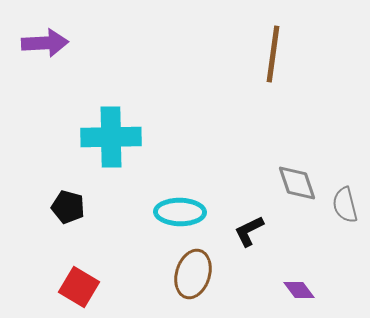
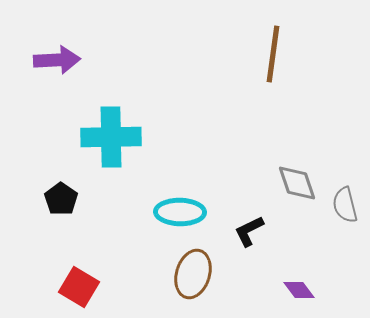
purple arrow: moved 12 px right, 17 px down
black pentagon: moved 7 px left, 8 px up; rotated 20 degrees clockwise
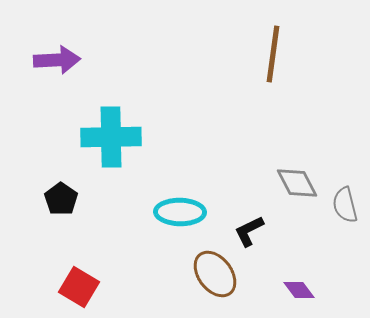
gray diamond: rotated 9 degrees counterclockwise
brown ellipse: moved 22 px right; rotated 54 degrees counterclockwise
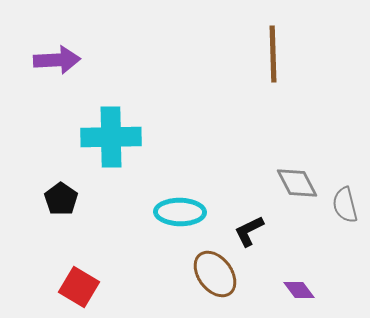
brown line: rotated 10 degrees counterclockwise
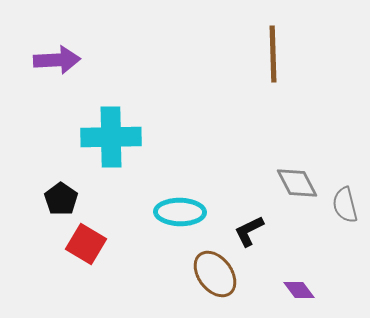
red square: moved 7 px right, 43 px up
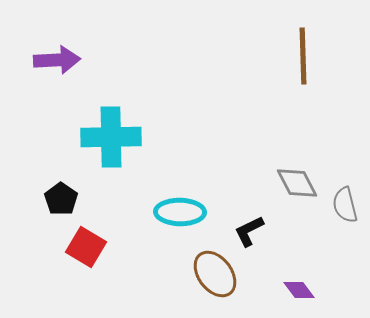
brown line: moved 30 px right, 2 px down
red square: moved 3 px down
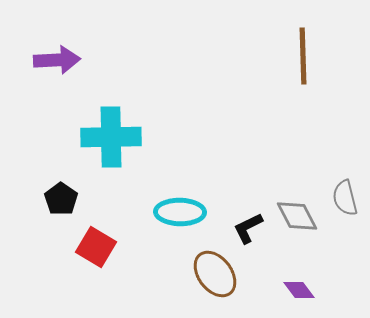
gray diamond: moved 33 px down
gray semicircle: moved 7 px up
black L-shape: moved 1 px left, 3 px up
red square: moved 10 px right
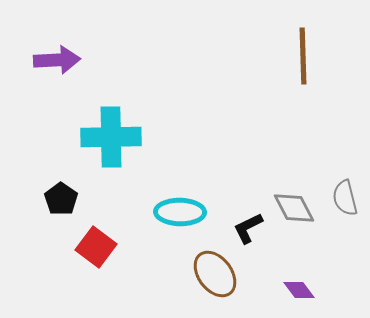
gray diamond: moved 3 px left, 8 px up
red square: rotated 6 degrees clockwise
